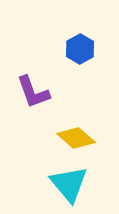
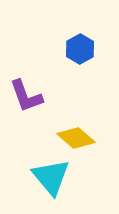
purple L-shape: moved 7 px left, 4 px down
cyan triangle: moved 18 px left, 7 px up
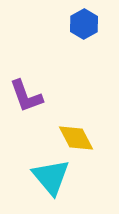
blue hexagon: moved 4 px right, 25 px up
yellow diamond: rotated 21 degrees clockwise
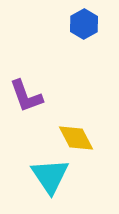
cyan triangle: moved 1 px left, 1 px up; rotated 6 degrees clockwise
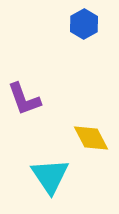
purple L-shape: moved 2 px left, 3 px down
yellow diamond: moved 15 px right
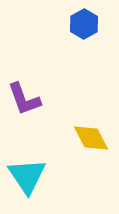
cyan triangle: moved 23 px left
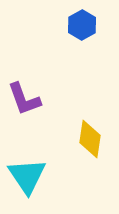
blue hexagon: moved 2 px left, 1 px down
yellow diamond: moved 1 px left, 1 px down; rotated 36 degrees clockwise
